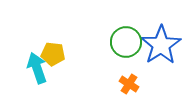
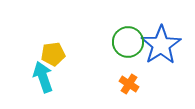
green circle: moved 2 px right
yellow pentagon: rotated 15 degrees counterclockwise
cyan arrow: moved 6 px right, 9 px down
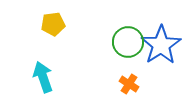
yellow pentagon: moved 30 px up
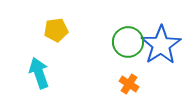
yellow pentagon: moved 3 px right, 6 px down
cyan arrow: moved 4 px left, 4 px up
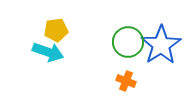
cyan arrow: moved 9 px right, 21 px up; rotated 128 degrees clockwise
orange cross: moved 3 px left, 3 px up; rotated 12 degrees counterclockwise
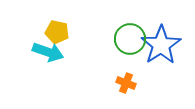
yellow pentagon: moved 1 px right, 2 px down; rotated 20 degrees clockwise
green circle: moved 2 px right, 3 px up
orange cross: moved 2 px down
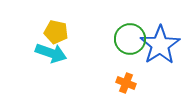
yellow pentagon: moved 1 px left
blue star: moved 1 px left
cyan arrow: moved 3 px right, 1 px down
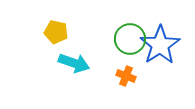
cyan arrow: moved 23 px right, 10 px down
orange cross: moved 7 px up
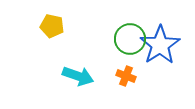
yellow pentagon: moved 4 px left, 6 px up
cyan arrow: moved 4 px right, 13 px down
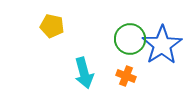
blue star: moved 2 px right
cyan arrow: moved 6 px right, 3 px up; rotated 56 degrees clockwise
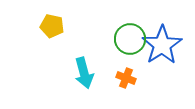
orange cross: moved 2 px down
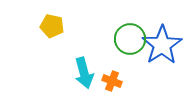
orange cross: moved 14 px left, 3 px down
